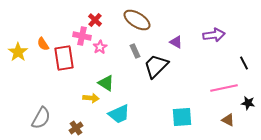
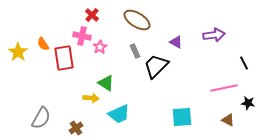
red cross: moved 3 px left, 5 px up
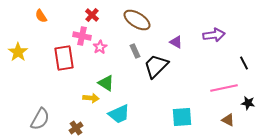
orange semicircle: moved 2 px left, 28 px up
gray semicircle: moved 1 px left, 1 px down
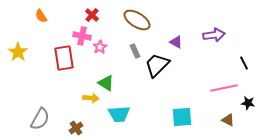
black trapezoid: moved 1 px right, 1 px up
cyan trapezoid: rotated 20 degrees clockwise
